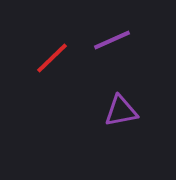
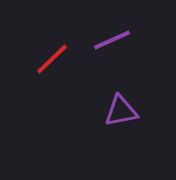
red line: moved 1 px down
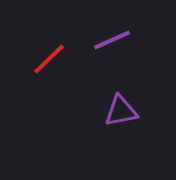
red line: moved 3 px left
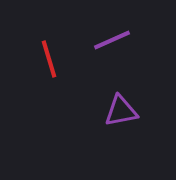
red line: rotated 63 degrees counterclockwise
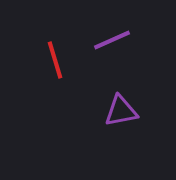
red line: moved 6 px right, 1 px down
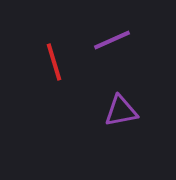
red line: moved 1 px left, 2 px down
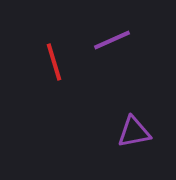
purple triangle: moved 13 px right, 21 px down
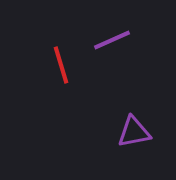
red line: moved 7 px right, 3 px down
